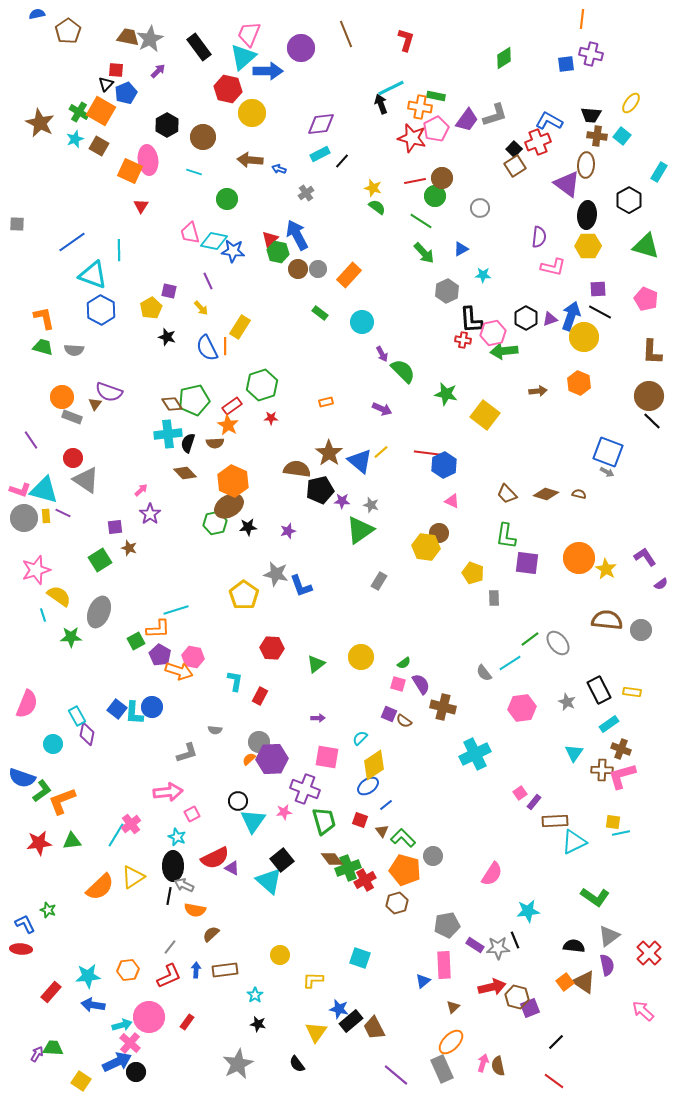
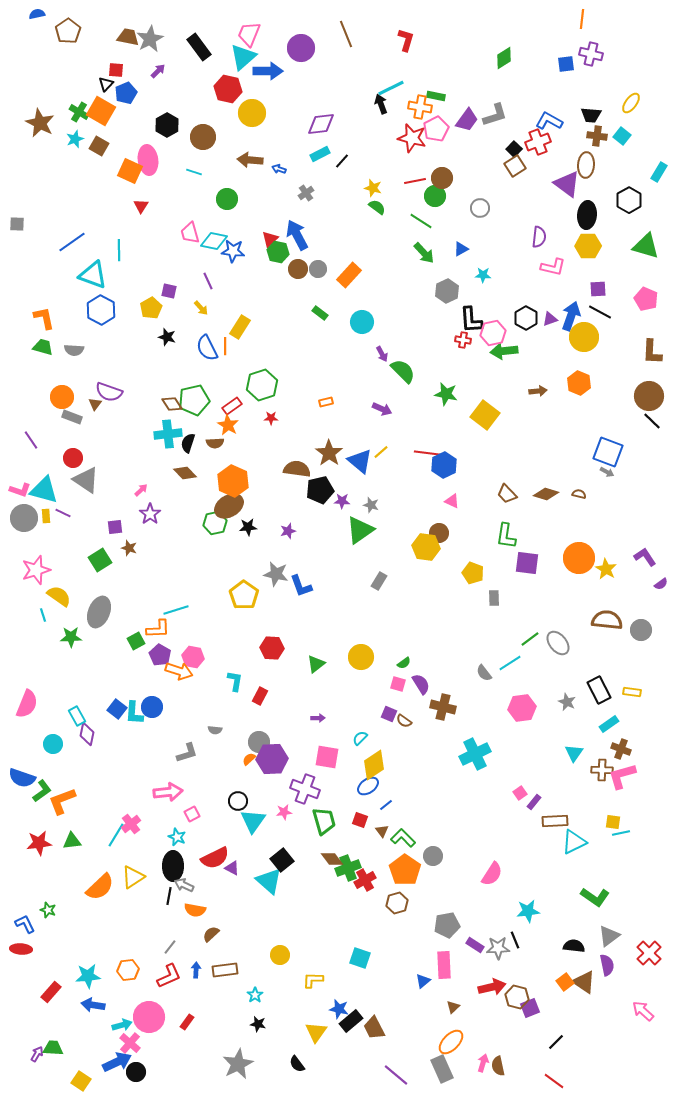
orange pentagon at (405, 870): rotated 20 degrees clockwise
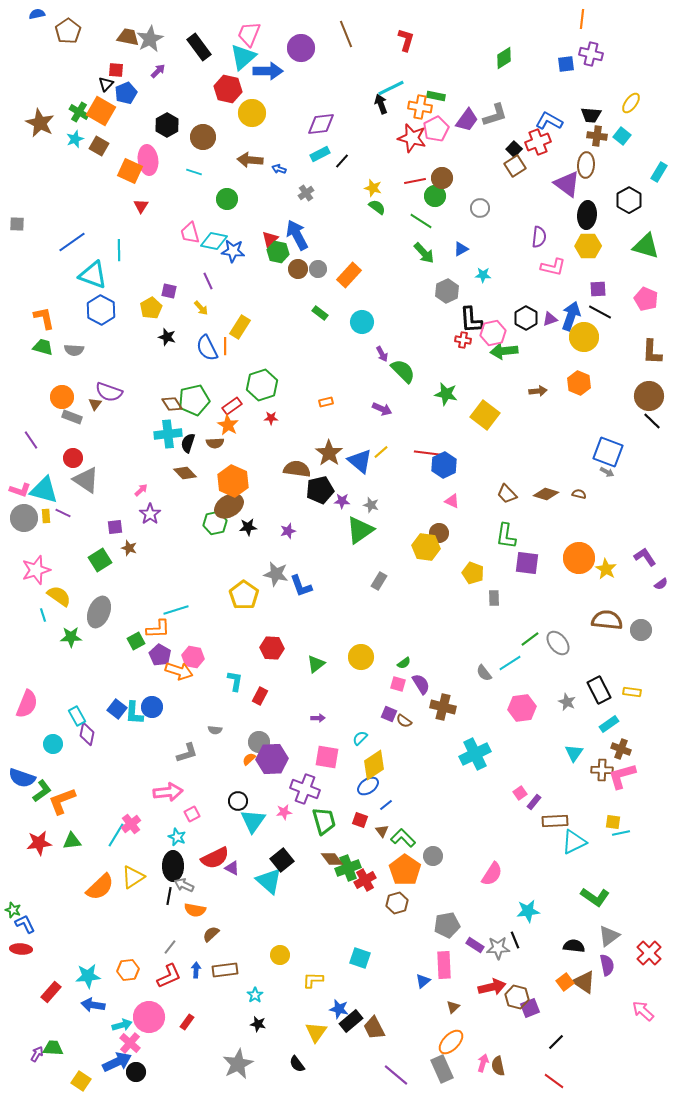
green star at (48, 910): moved 35 px left
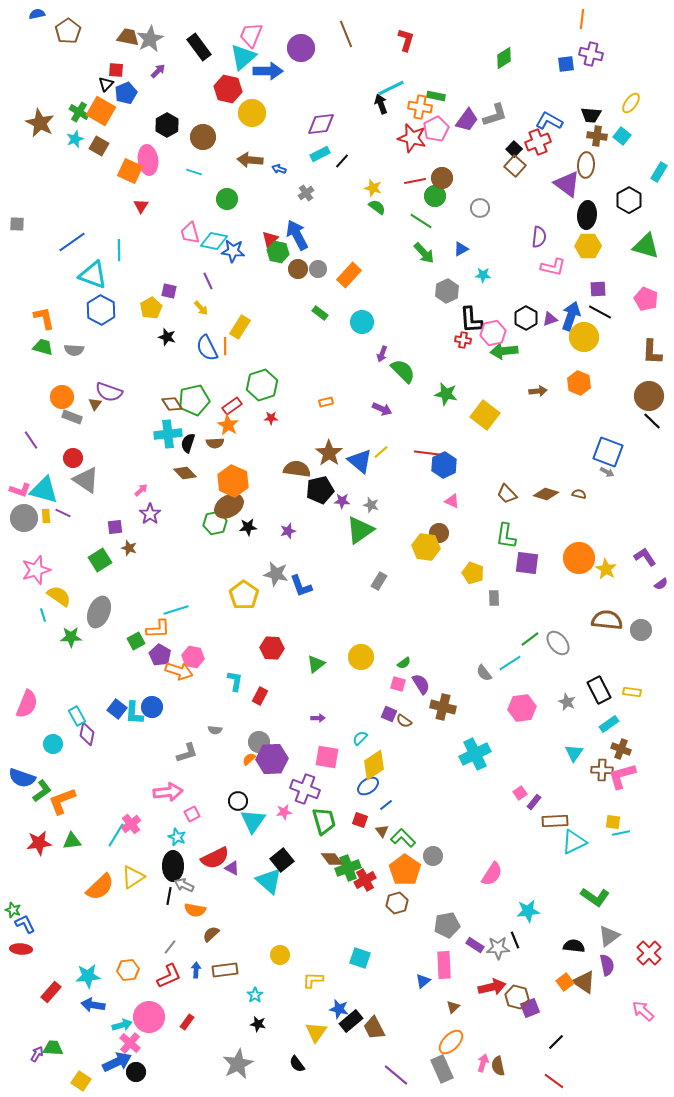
pink trapezoid at (249, 34): moved 2 px right, 1 px down
brown square at (515, 166): rotated 15 degrees counterclockwise
purple arrow at (382, 354): rotated 49 degrees clockwise
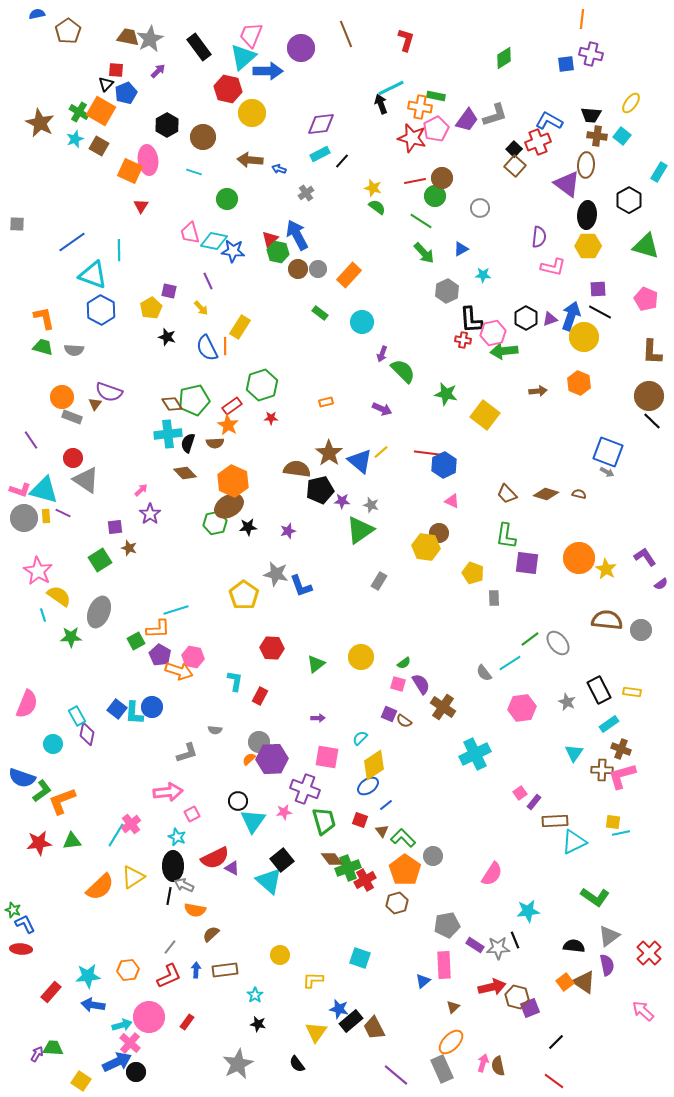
pink star at (36, 570): moved 2 px right, 1 px down; rotated 24 degrees counterclockwise
brown cross at (443, 707): rotated 20 degrees clockwise
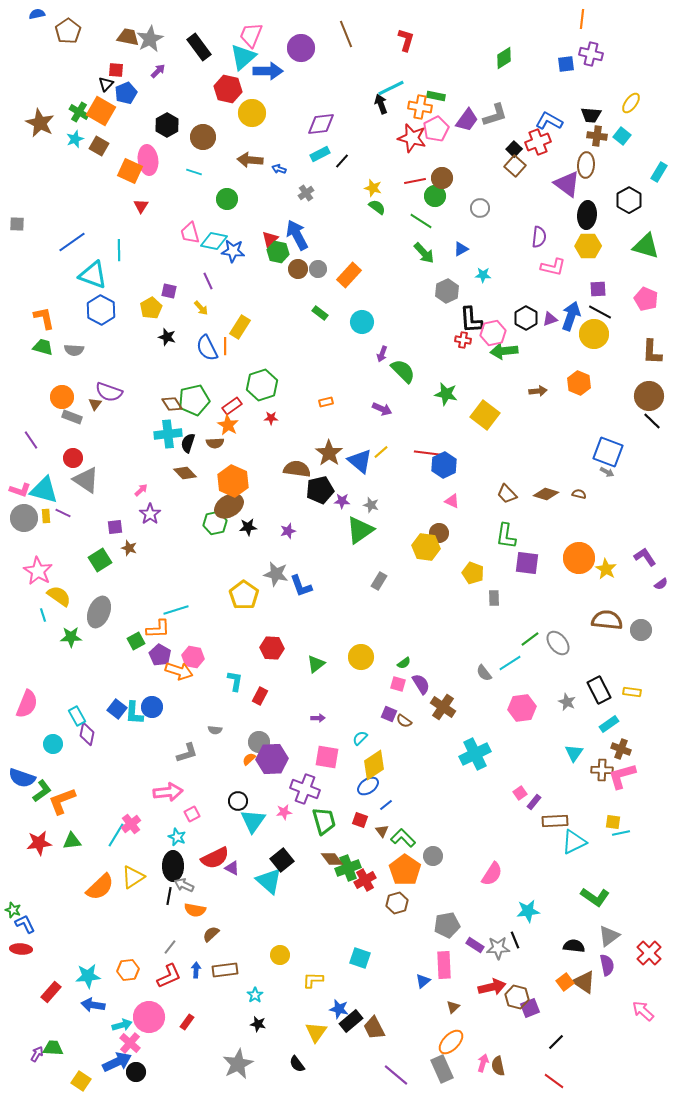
yellow circle at (584, 337): moved 10 px right, 3 px up
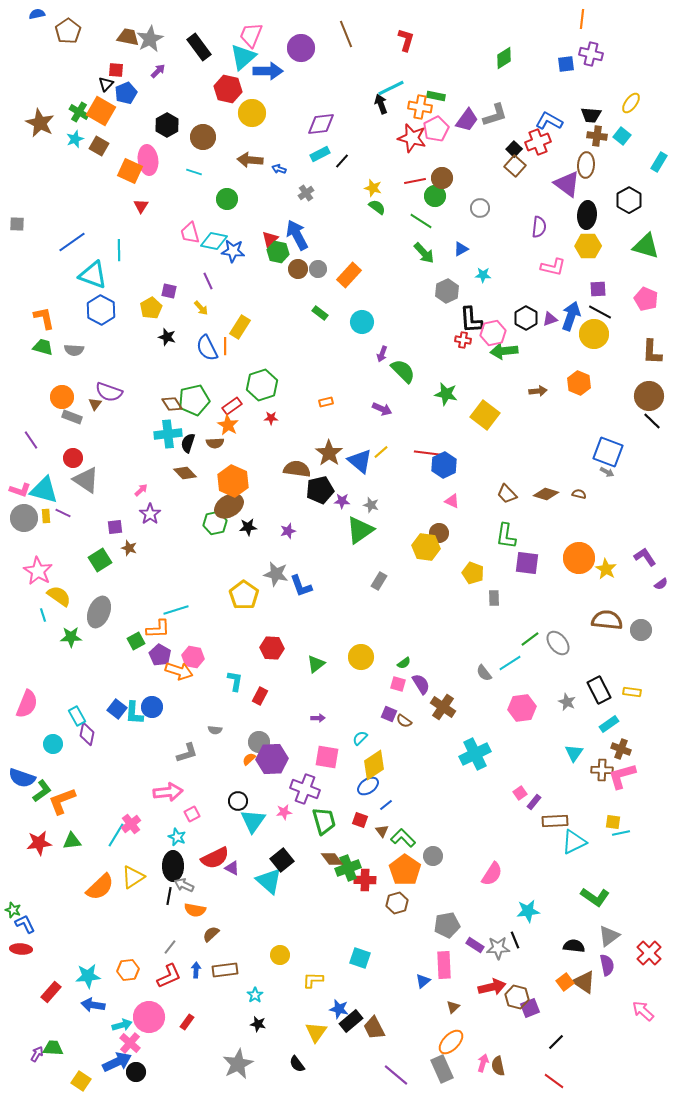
cyan rectangle at (659, 172): moved 10 px up
purple semicircle at (539, 237): moved 10 px up
red cross at (365, 880): rotated 30 degrees clockwise
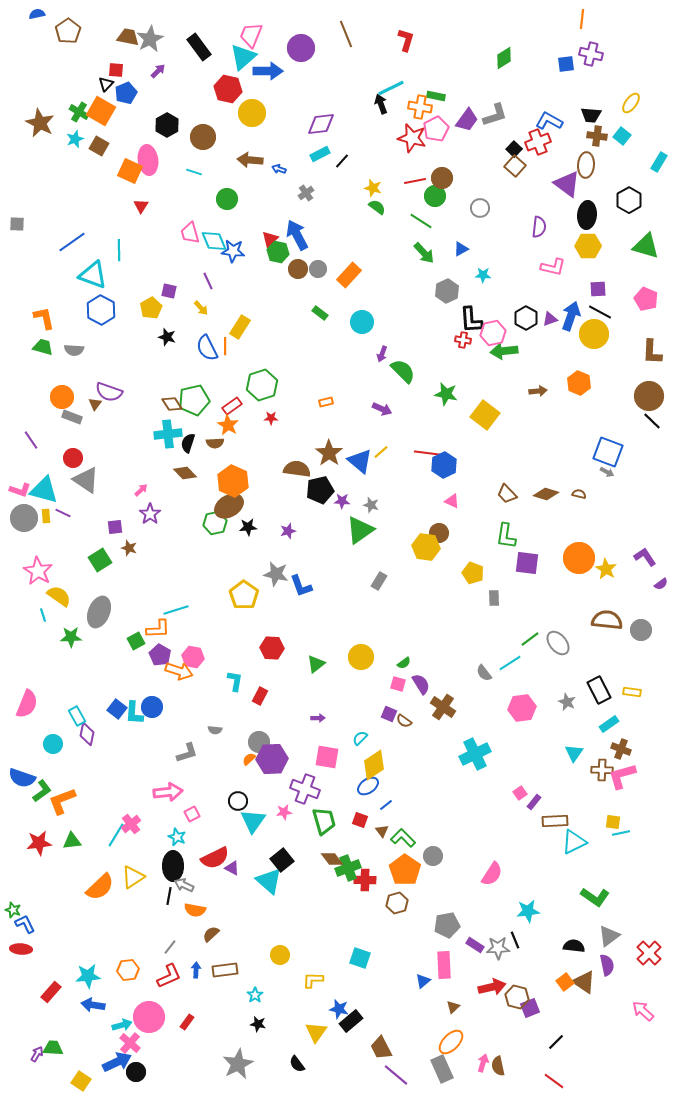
cyan diamond at (214, 241): rotated 56 degrees clockwise
brown trapezoid at (374, 1028): moved 7 px right, 20 px down
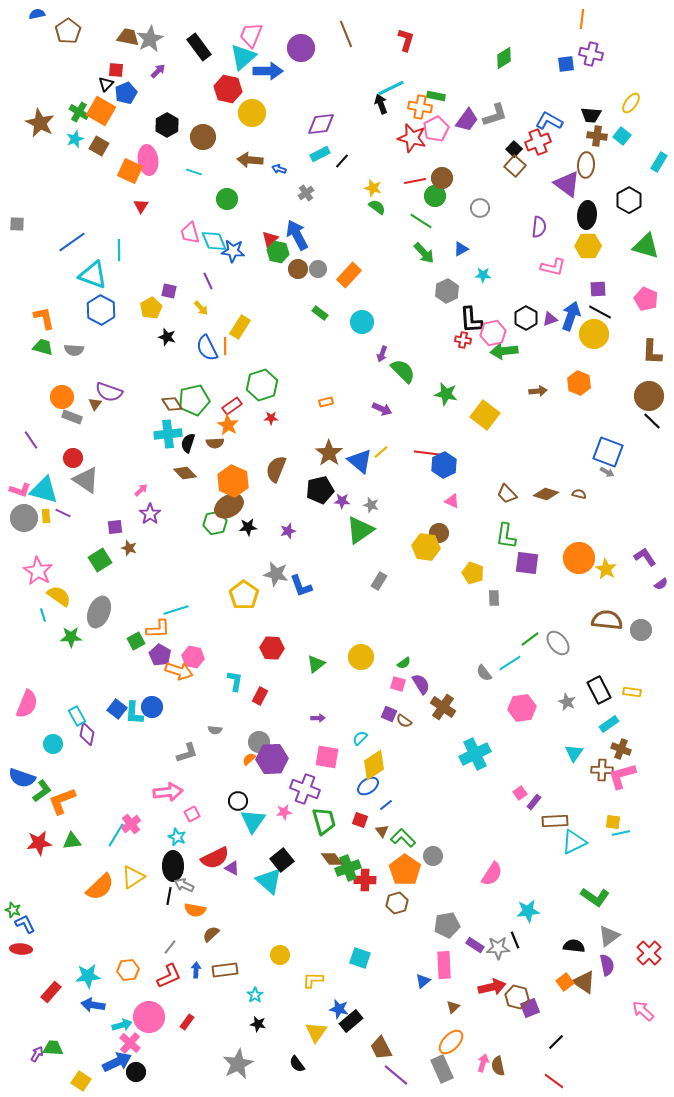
brown semicircle at (297, 469): moved 21 px left; rotated 76 degrees counterclockwise
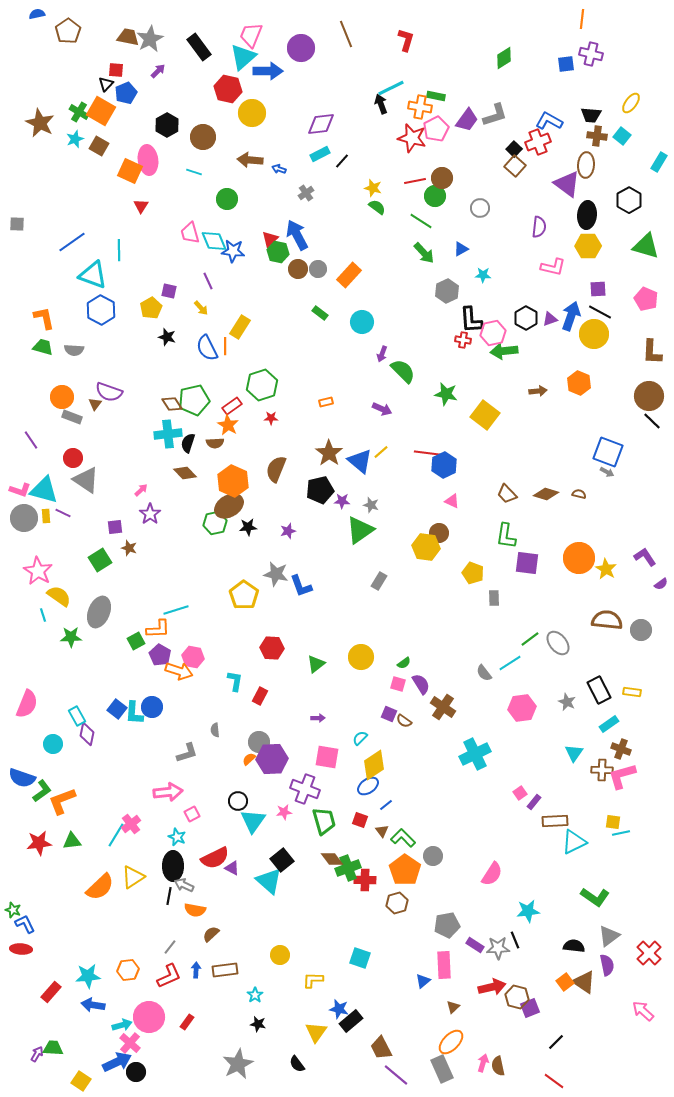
gray semicircle at (215, 730): rotated 80 degrees clockwise
